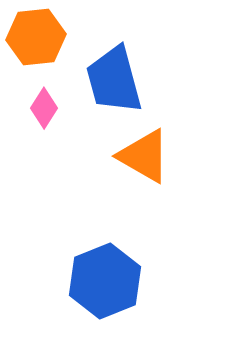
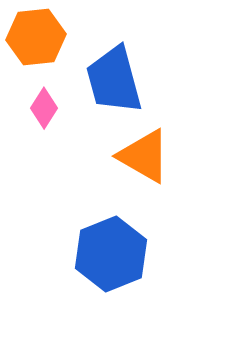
blue hexagon: moved 6 px right, 27 px up
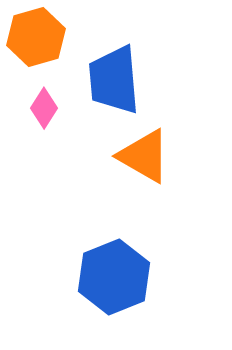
orange hexagon: rotated 10 degrees counterclockwise
blue trapezoid: rotated 10 degrees clockwise
blue hexagon: moved 3 px right, 23 px down
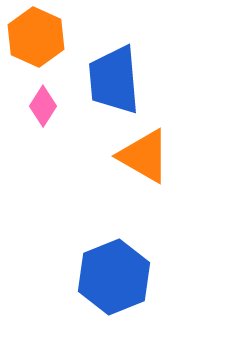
orange hexagon: rotated 20 degrees counterclockwise
pink diamond: moved 1 px left, 2 px up
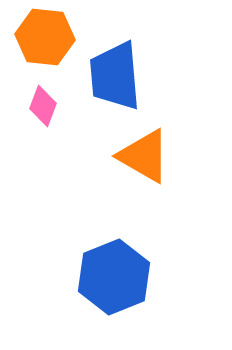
orange hexagon: moved 9 px right; rotated 18 degrees counterclockwise
blue trapezoid: moved 1 px right, 4 px up
pink diamond: rotated 12 degrees counterclockwise
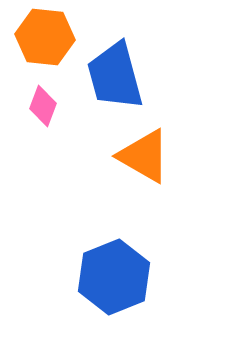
blue trapezoid: rotated 10 degrees counterclockwise
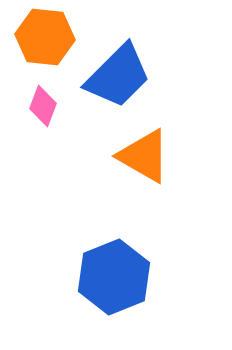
blue trapezoid: moved 3 px right; rotated 120 degrees counterclockwise
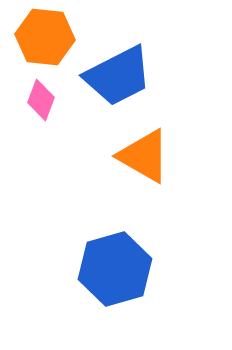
blue trapezoid: rotated 18 degrees clockwise
pink diamond: moved 2 px left, 6 px up
blue hexagon: moved 1 px right, 8 px up; rotated 6 degrees clockwise
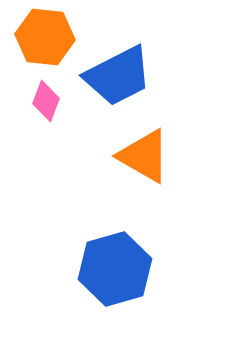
pink diamond: moved 5 px right, 1 px down
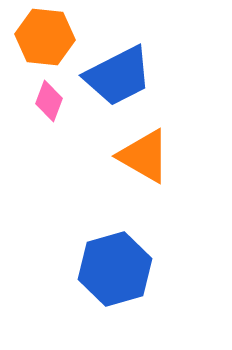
pink diamond: moved 3 px right
